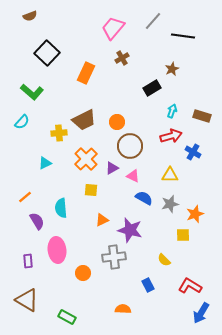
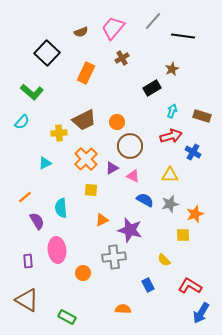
brown semicircle at (30, 16): moved 51 px right, 16 px down
blue semicircle at (144, 198): moved 1 px right, 2 px down
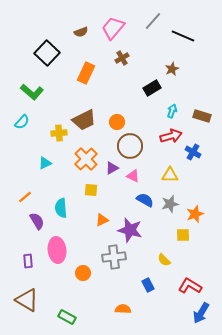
black line at (183, 36): rotated 15 degrees clockwise
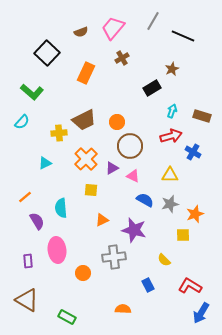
gray line at (153, 21): rotated 12 degrees counterclockwise
purple star at (130, 230): moved 4 px right
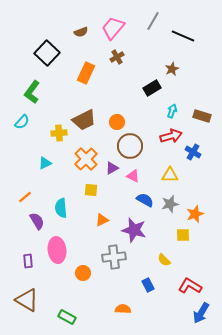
brown cross at (122, 58): moved 5 px left, 1 px up
green L-shape at (32, 92): rotated 85 degrees clockwise
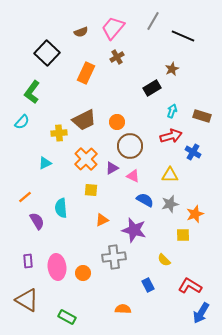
pink ellipse at (57, 250): moved 17 px down
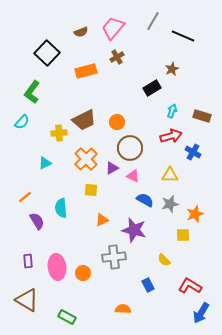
orange rectangle at (86, 73): moved 2 px up; rotated 50 degrees clockwise
brown circle at (130, 146): moved 2 px down
